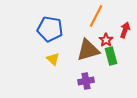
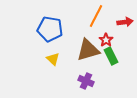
red arrow: moved 8 px up; rotated 63 degrees clockwise
green rectangle: rotated 12 degrees counterclockwise
purple cross: rotated 35 degrees clockwise
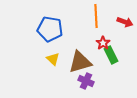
orange line: rotated 30 degrees counterclockwise
red arrow: rotated 28 degrees clockwise
red star: moved 3 px left, 3 px down
brown triangle: moved 8 px left, 12 px down
green rectangle: moved 1 px up
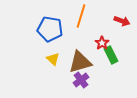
orange line: moved 15 px left; rotated 20 degrees clockwise
red arrow: moved 3 px left, 1 px up
red star: moved 1 px left
purple cross: moved 5 px left, 1 px up; rotated 28 degrees clockwise
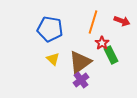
orange line: moved 12 px right, 6 px down
brown triangle: rotated 20 degrees counterclockwise
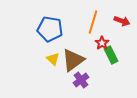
brown triangle: moved 7 px left, 2 px up
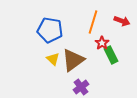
blue pentagon: moved 1 px down
purple cross: moved 7 px down
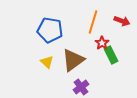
yellow triangle: moved 6 px left, 3 px down
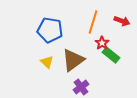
green rectangle: rotated 24 degrees counterclockwise
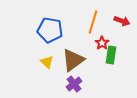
green rectangle: rotated 60 degrees clockwise
purple cross: moved 7 px left, 3 px up
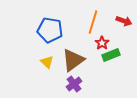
red arrow: moved 2 px right
green rectangle: rotated 60 degrees clockwise
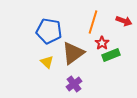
blue pentagon: moved 1 px left, 1 px down
brown triangle: moved 7 px up
